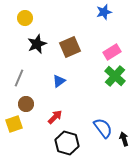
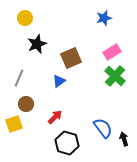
blue star: moved 6 px down
brown square: moved 1 px right, 11 px down
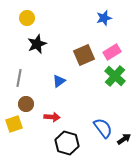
yellow circle: moved 2 px right
brown square: moved 13 px right, 3 px up
gray line: rotated 12 degrees counterclockwise
red arrow: moved 3 px left; rotated 49 degrees clockwise
black arrow: rotated 72 degrees clockwise
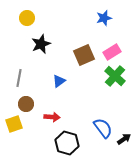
black star: moved 4 px right
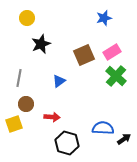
green cross: moved 1 px right
blue semicircle: rotated 50 degrees counterclockwise
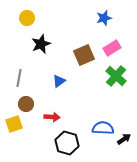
pink rectangle: moved 4 px up
